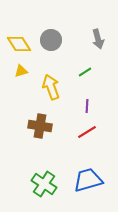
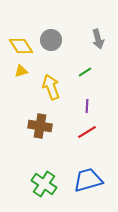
yellow diamond: moved 2 px right, 2 px down
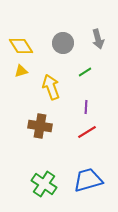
gray circle: moved 12 px right, 3 px down
purple line: moved 1 px left, 1 px down
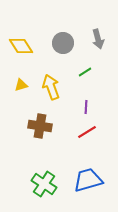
yellow triangle: moved 14 px down
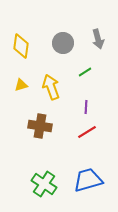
yellow diamond: rotated 40 degrees clockwise
